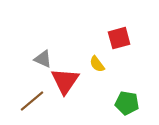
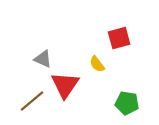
red triangle: moved 4 px down
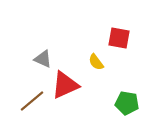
red square: rotated 25 degrees clockwise
yellow semicircle: moved 1 px left, 2 px up
red triangle: rotated 32 degrees clockwise
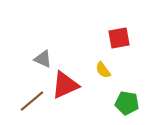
red square: rotated 20 degrees counterclockwise
yellow semicircle: moved 7 px right, 8 px down
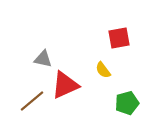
gray triangle: rotated 12 degrees counterclockwise
green pentagon: rotated 25 degrees counterclockwise
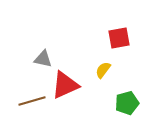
yellow semicircle: rotated 72 degrees clockwise
brown line: rotated 24 degrees clockwise
